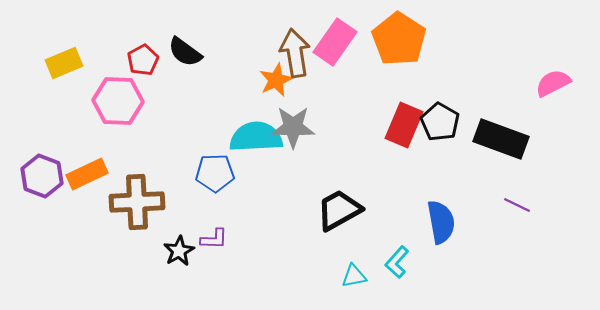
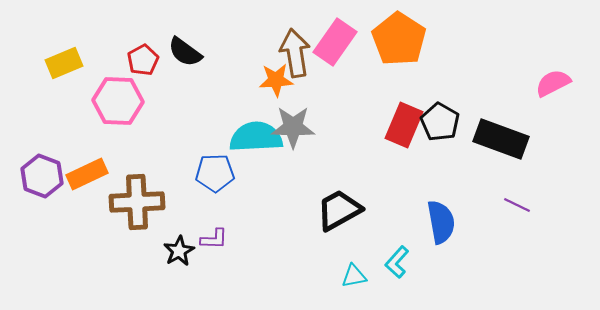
orange star: rotated 20 degrees clockwise
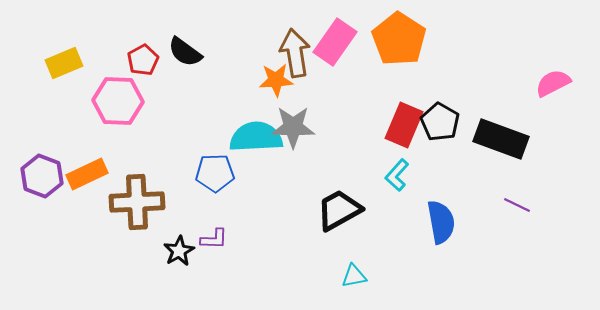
cyan L-shape: moved 87 px up
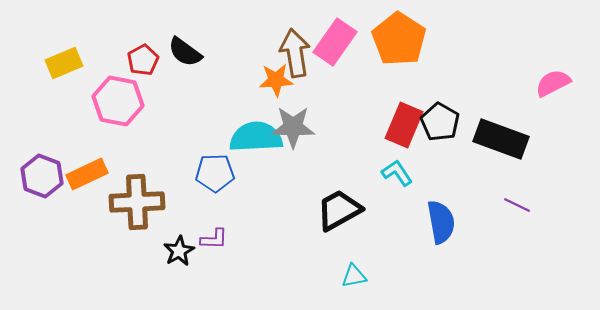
pink hexagon: rotated 9 degrees clockwise
cyan L-shape: moved 2 px up; rotated 104 degrees clockwise
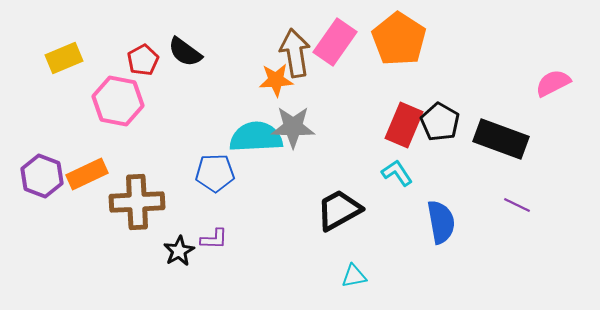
yellow rectangle: moved 5 px up
